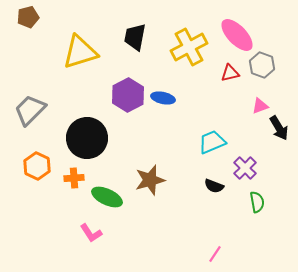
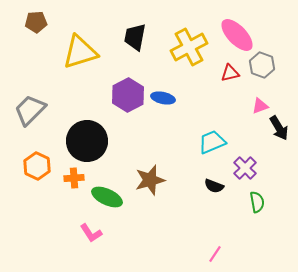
brown pentagon: moved 8 px right, 5 px down; rotated 10 degrees clockwise
black circle: moved 3 px down
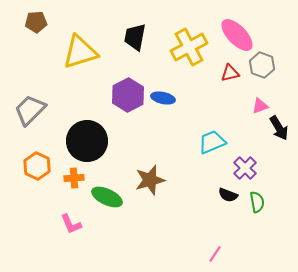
black semicircle: moved 14 px right, 9 px down
pink L-shape: moved 20 px left, 9 px up; rotated 10 degrees clockwise
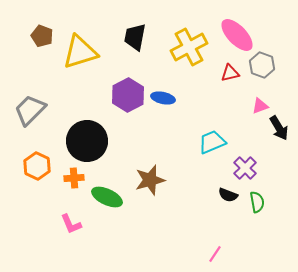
brown pentagon: moved 6 px right, 14 px down; rotated 25 degrees clockwise
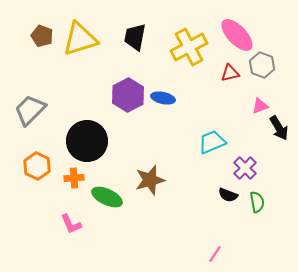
yellow triangle: moved 13 px up
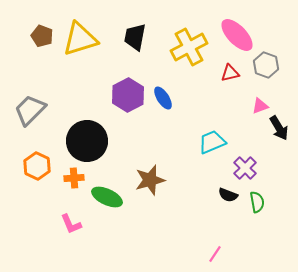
gray hexagon: moved 4 px right
blue ellipse: rotated 45 degrees clockwise
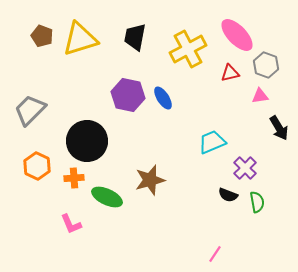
yellow cross: moved 1 px left, 2 px down
purple hexagon: rotated 20 degrees counterclockwise
pink triangle: moved 10 px up; rotated 12 degrees clockwise
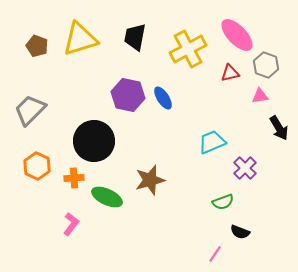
brown pentagon: moved 5 px left, 10 px down
black circle: moved 7 px right
black semicircle: moved 12 px right, 37 px down
green semicircle: moved 34 px left; rotated 80 degrees clockwise
pink L-shape: rotated 120 degrees counterclockwise
